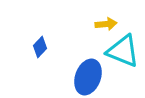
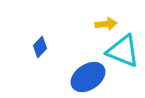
blue ellipse: rotated 36 degrees clockwise
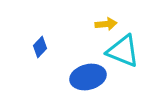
blue ellipse: rotated 20 degrees clockwise
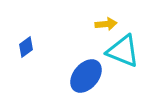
blue diamond: moved 14 px left; rotated 10 degrees clockwise
blue ellipse: moved 2 px left, 1 px up; rotated 36 degrees counterclockwise
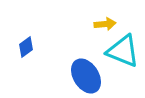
yellow arrow: moved 1 px left
blue ellipse: rotated 72 degrees counterclockwise
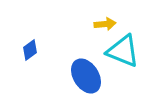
blue diamond: moved 4 px right, 3 px down
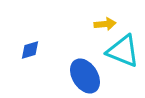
blue diamond: rotated 20 degrees clockwise
blue ellipse: moved 1 px left
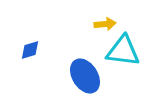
cyan triangle: rotated 15 degrees counterclockwise
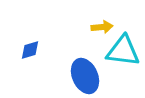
yellow arrow: moved 3 px left, 3 px down
blue ellipse: rotated 8 degrees clockwise
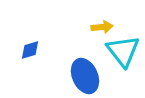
cyan triangle: rotated 45 degrees clockwise
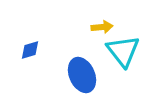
blue ellipse: moved 3 px left, 1 px up
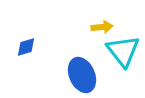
blue diamond: moved 4 px left, 3 px up
